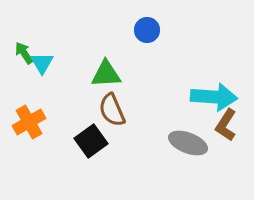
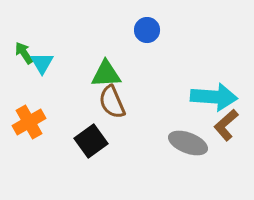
brown semicircle: moved 8 px up
brown L-shape: rotated 16 degrees clockwise
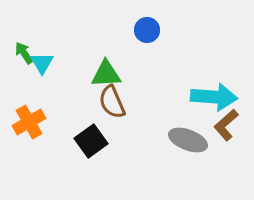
gray ellipse: moved 3 px up
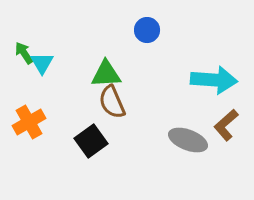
cyan arrow: moved 17 px up
